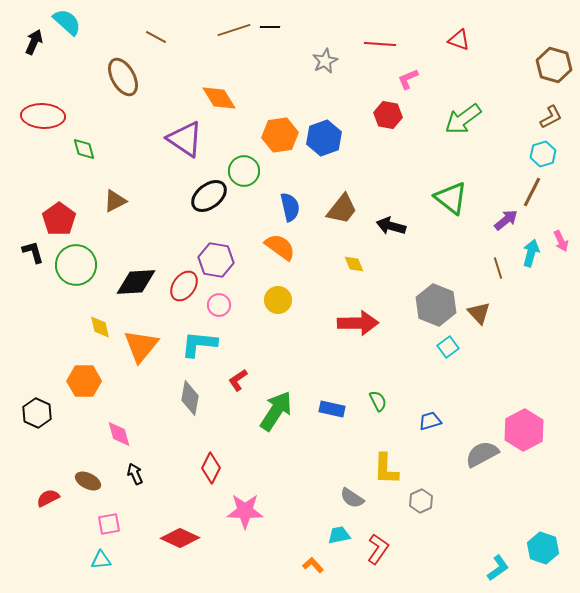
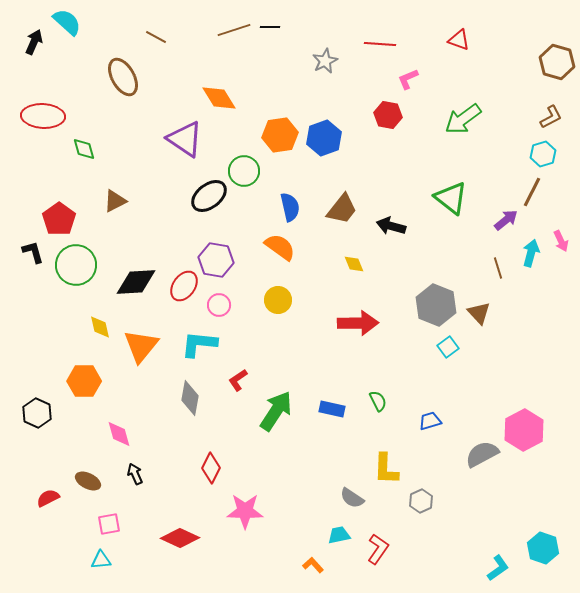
brown hexagon at (554, 65): moved 3 px right, 3 px up
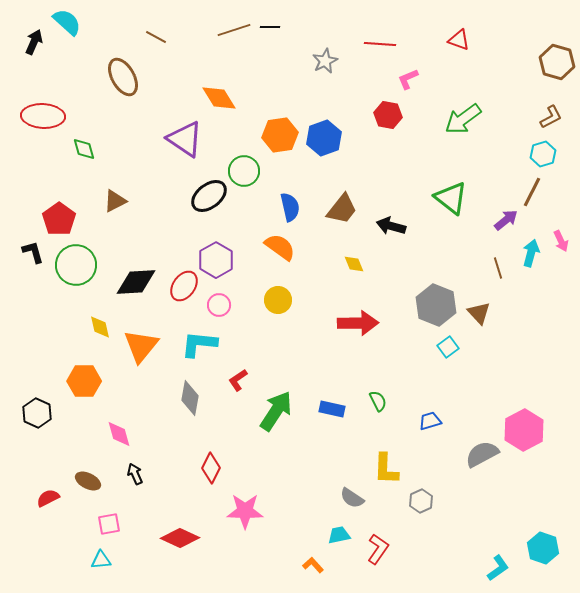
purple hexagon at (216, 260): rotated 20 degrees clockwise
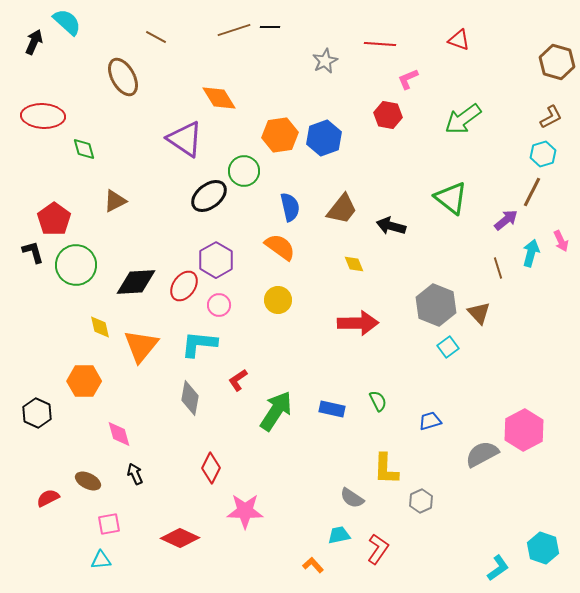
red pentagon at (59, 219): moved 5 px left
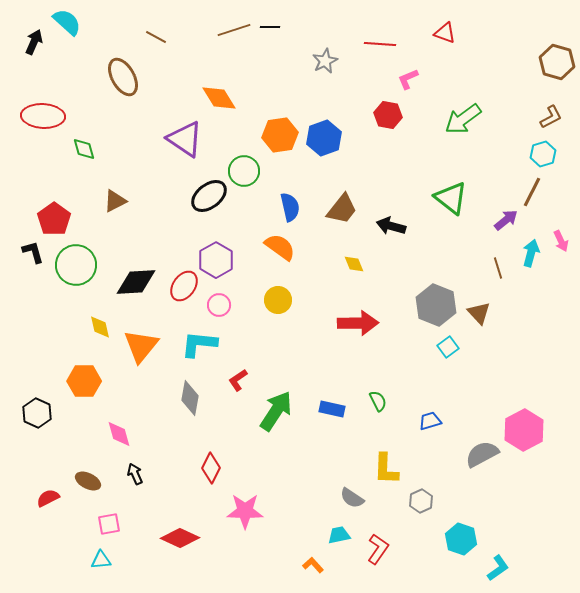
red triangle at (459, 40): moved 14 px left, 7 px up
cyan hexagon at (543, 548): moved 82 px left, 9 px up
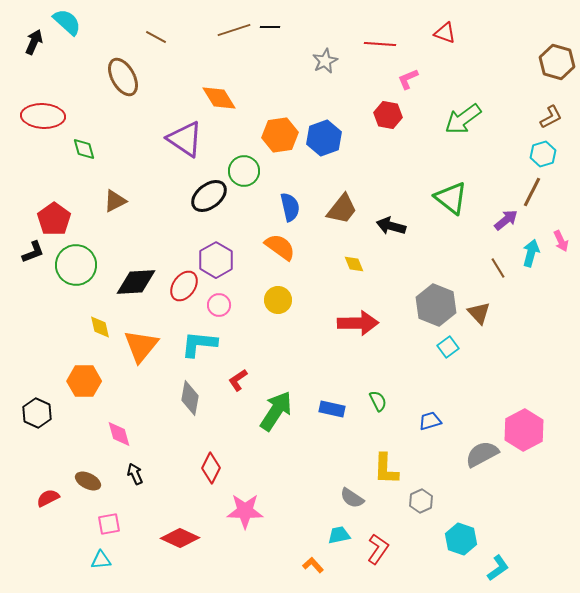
black L-shape at (33, 252): rotated 85 degrees clockwise
brown line at (498, 268): rotated 15 degrees counterclockwise
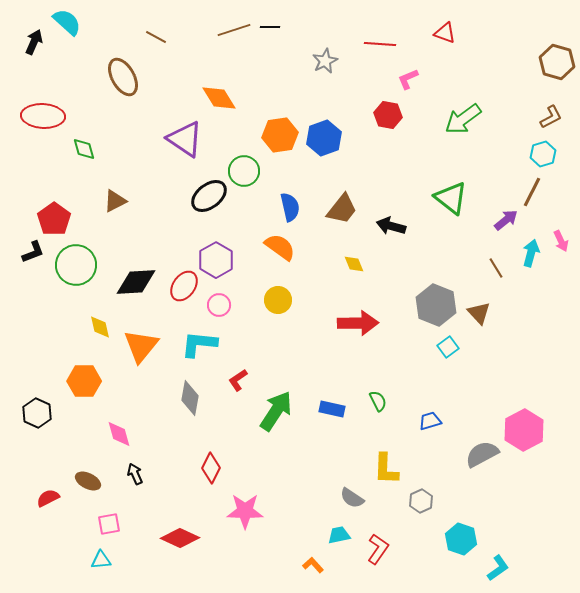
brown line at (498, 268): moved 2 px left
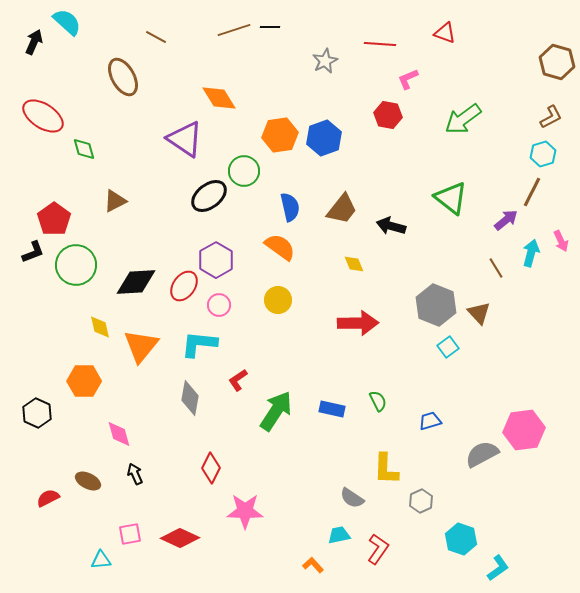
red ellipse at (43, 116): rotated 30 degrees clockwise
pink hexagon at (524, 430): rotated 21 degrees clockwise
pink square at (109, 524): moved 21 px right, 10 px down
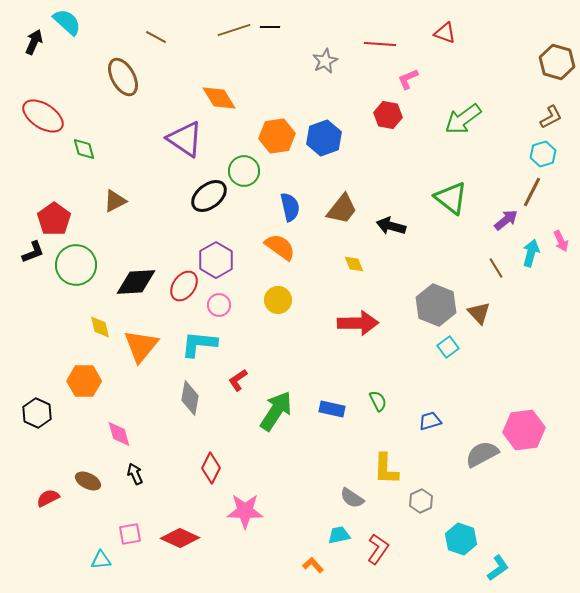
orange hexagon at (280, 135): moved 3 px left, 1 px down
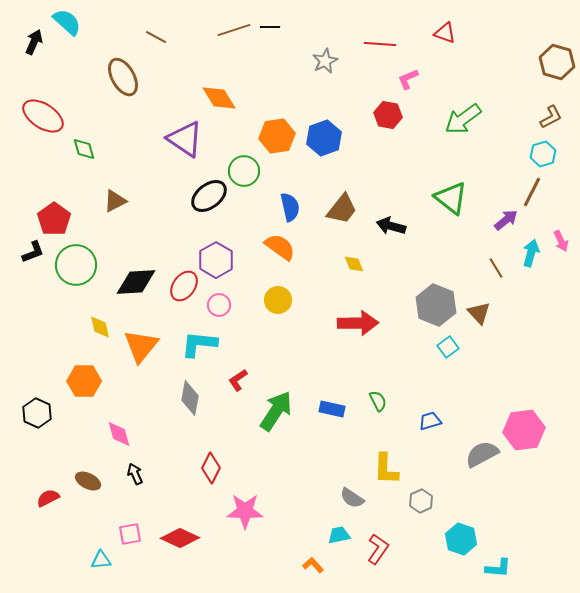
cyan L-shape at (498, 568): rotated 40 degrees clockwise
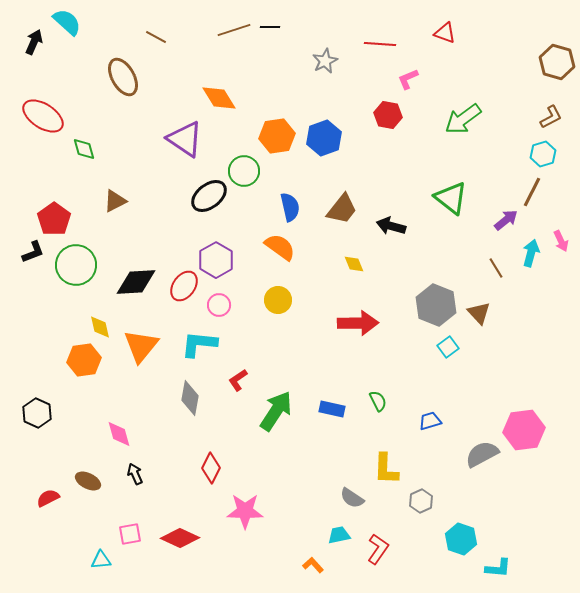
orange hexagon at (84, 381): moved 21 px up; rotated 8 degrees counterclockwise
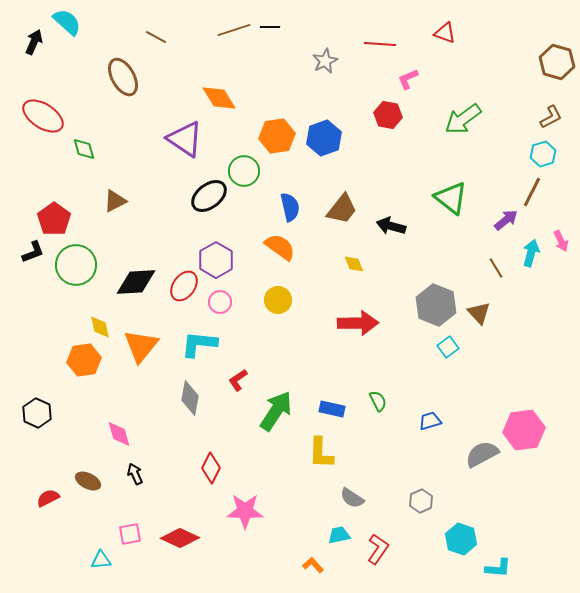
pink circle at (219, 305): moved 1 px right, 3 px up
yellow L-shape at (386, 469): moved 65 px left, 16 px up
